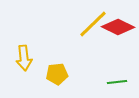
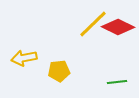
yellow arrow: rotated 85 degrees clockwise
yellow pentagon: moved 2 px right, 3 px up
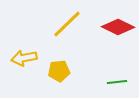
yellow line: moved 26 px left
